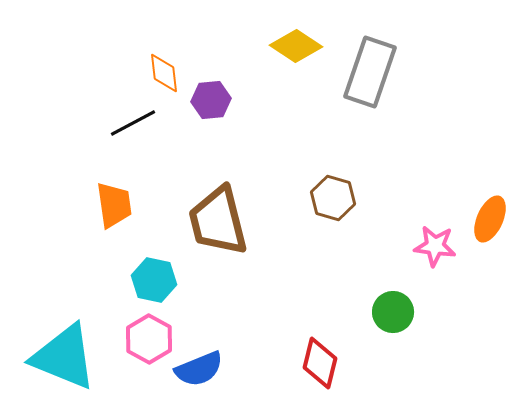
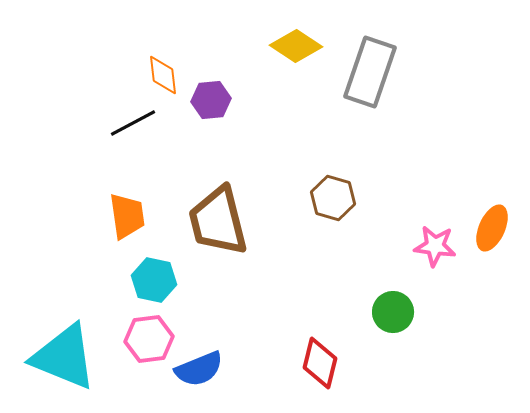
orange diamond: moved 1 px left, 2 px down
orange trapezoid: moved 13 px right, 11 px down
orange ellipse: moved 2 px right, 9 px down
pink hexagon: rotated 24 degrees clockwise
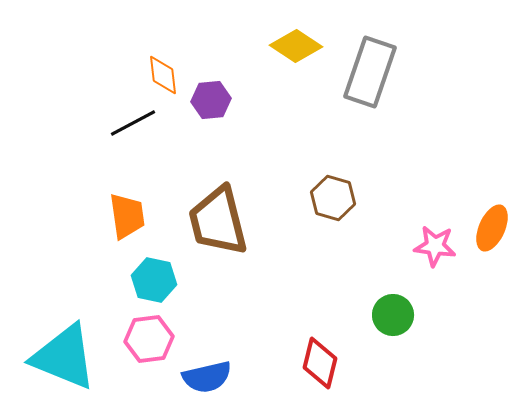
green circle: moved 3 px down
blue semicircle: moved 8 px right, 8 px down; rotated 9 degrees clockwise
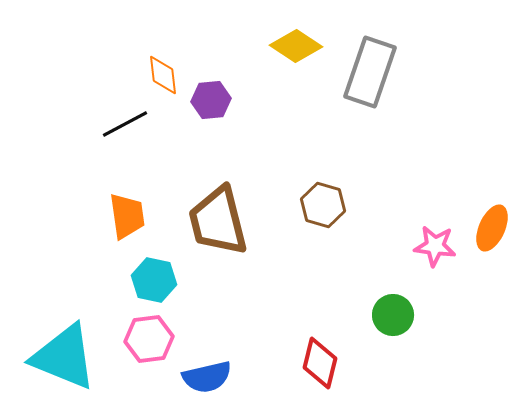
black line: moved 8 px left, 1 px down
brown hexagon: moved 10 px left, 7 px down
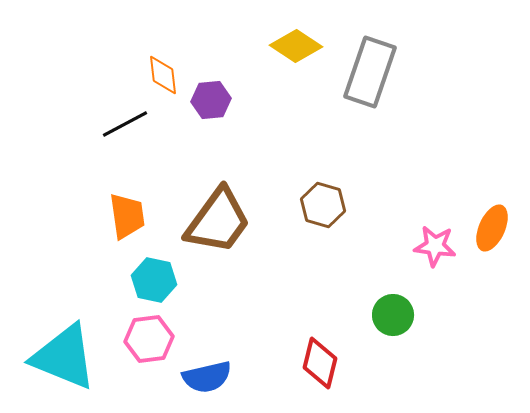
brown trapezoid: rotated 130 degrees counterclockwise
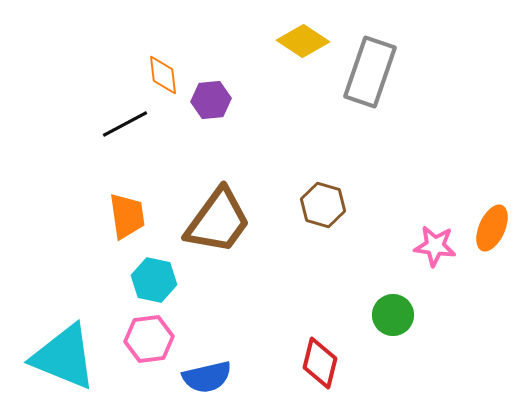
yellow diamond: moved 7 px right, 5 px up
